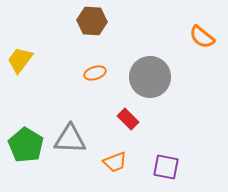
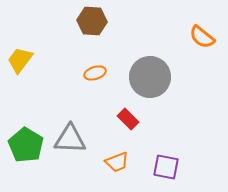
orange trapezoid: moved 2 px right
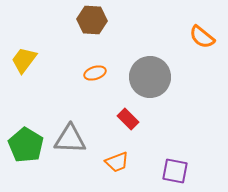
brown hexagon: moved 1 px up
yellow trapezoid: moved 4 px right
purple square: moved 9 px right, 4 px down
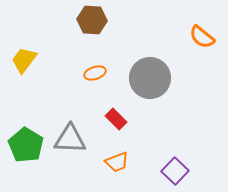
gray circle: moved 1 px down
red rectangle: moved 12 px left
purple square: rotated 32 degrees clockwise
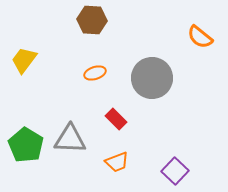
orange semicircle: moved 2 px left
gray circle: moved 2 px right
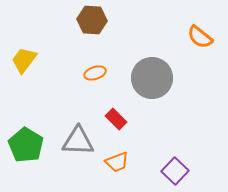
gray triangle: moved 8 px right, 2 px down
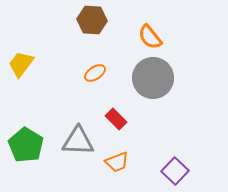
orange semicircle: moved 50 px left; rotated 12 degrees clockwise
yellow trapezoid: moved 3 px left, 4 px down
orange ellipse: rotated 15 degrees counterclockwise
gray circle: moved 1 px right
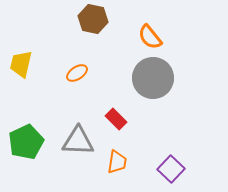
brown hexagon: moved 1 px right, 1 px up; rotated 8 degrees clockwise
yellow trapezoid: rotated 24 degrees counterclockwise
orange ellipse: moved 18 px left
green pentagon: moved 3 px up; rotated 16 degrees clockwise
orange trapezoid: rotated 60 degrees counterclockwise
purple square: moved 4 px left, 2 px up
